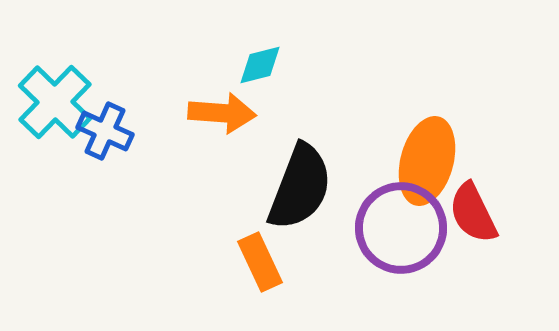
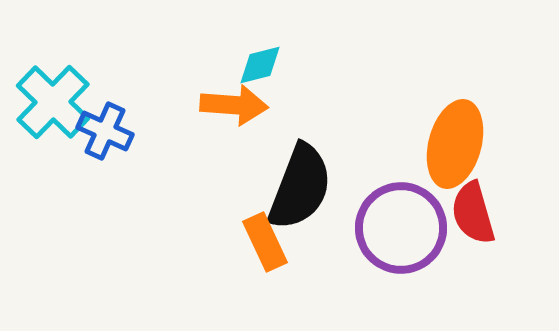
cyan cross: moved 2 px left
orange arrow: moved 12 px right, 8 px up
orange ellipse: moved 28 px right, 17 px up
red semicircle: rotated 10 degrees clockwise
orange rectangle: moved 5 px right, 20 px up
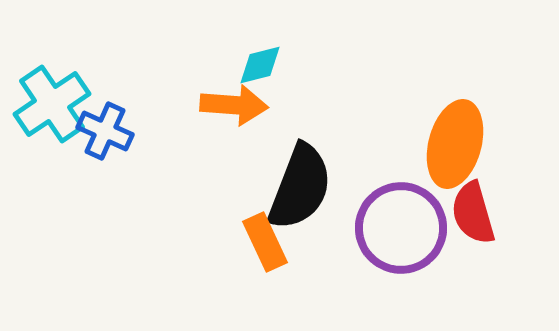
cyan cross: moved 1 px left, 2 px down; rotated 12 degrees clockwise
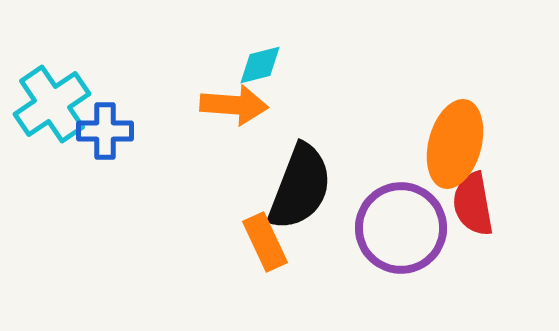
blue cross: rotated 24 degrees counterclockwise
red semicircle: moved 9 px up; rotated 6 degrees clockwise
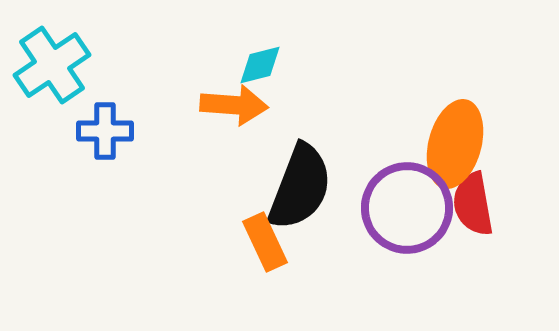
cyan cross: moved 39 px up
purple circle: moved 6 px right, 20 px up
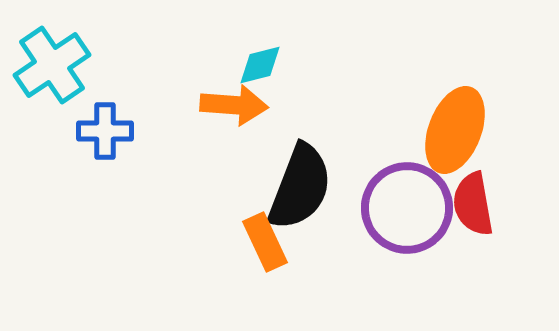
orange ellipse: moved 14 px up; rotated 6 degrees clockwise
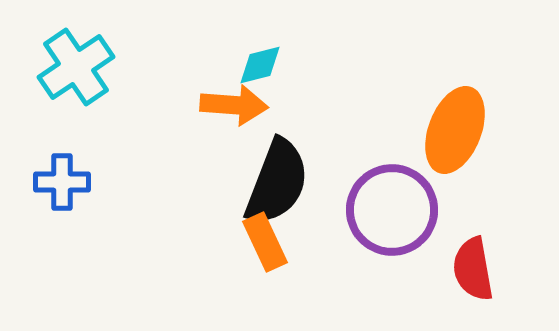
cyan cross: moved 24 px right, 2 px down
blue cross: moved 43 px left, 51 px down
black semicircle: moved 23 px left, 5 px up
red semicircle: moved 65 px down
purple circle: moved 15 px left, 2 px down
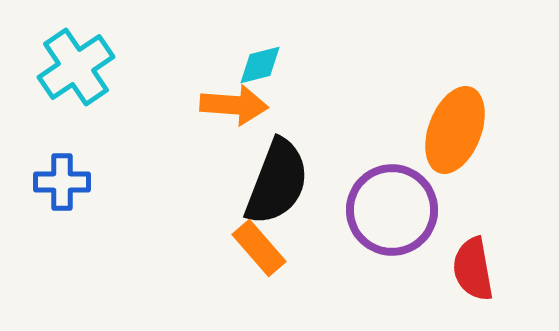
orange rectangle: moved 6 px left, 6 px down; rotated 16 degrees counterclockwise
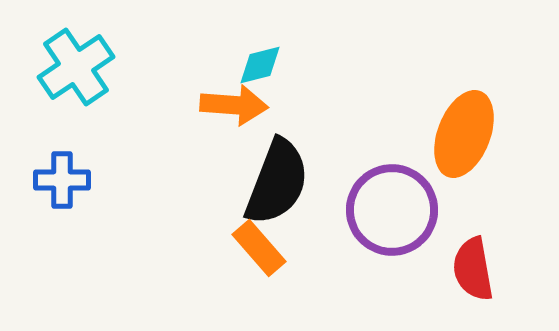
orange ellipse: moved 9 px right, 4 px down
blue cross: moved 2 px up
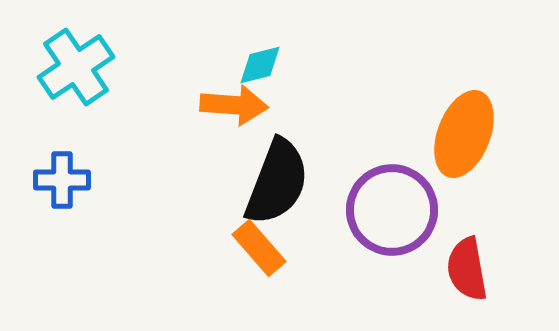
red semicircle: moved 6 px left
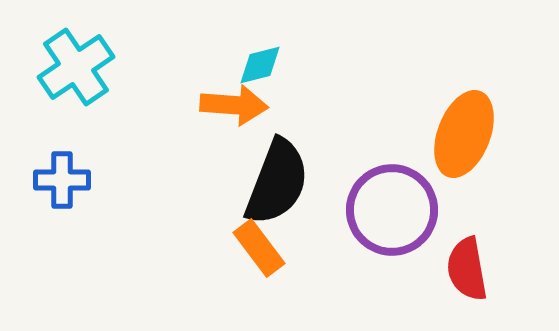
orange rectangle: rotated 4 degrees clockwise
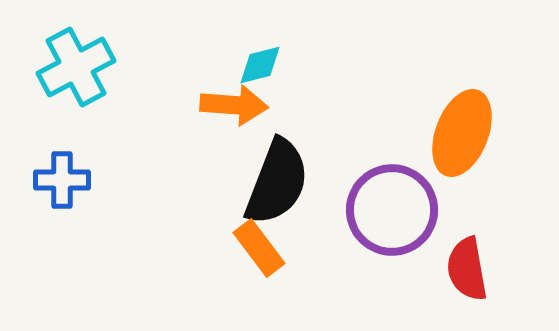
cyan cross: rotated 6 degrees clockwise
orange ellipse: moved 2 px left, 1 px up
